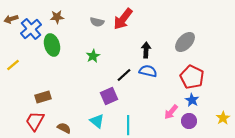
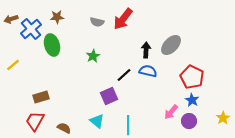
gray ellipse: moved 14 px left, 3 px down
brown rectangle: moved 2 px left
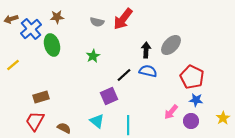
blue star: moved 4 px right; rotated 24 degrees counterclockwise
purple circle: moved 2 px right
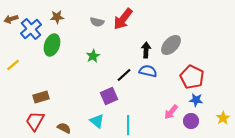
green ellipse: rotated 35 degrees clockwise
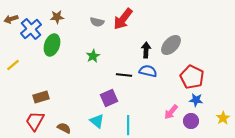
black line: rotated 49 degrees clockwise
purple square: moved 2 px down
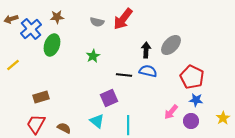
red trapezoid: moved 1 px right, 3 px down
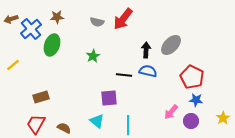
purple square: rotated 18 degrees clockwise
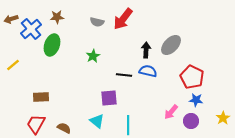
brown rectangle: rotated 14 degrees clockwise
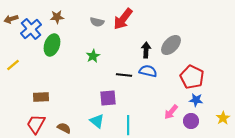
purple square: moved 1 px left
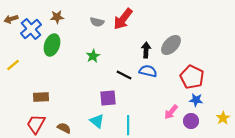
black line: rotated 21 degrees clockwise
